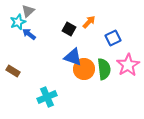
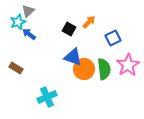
brown rectangle: moved 3 px right, 3 px up
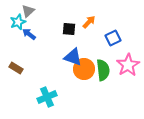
black square: rotated 24 degrees counterclockwise
green semicircle: moved 1 px left, 1 px down
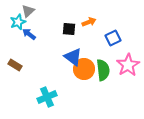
orange arrow: rotated 24 degrees clockwise
blue triangle: rotated 18 degrees clockwise
brown rectangle: moved 1 px left, 3 px up
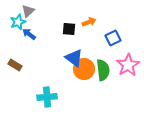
blue triangle: moved 1 px right, 1 px down
cyan cross: rotated 18 degrees clockwise
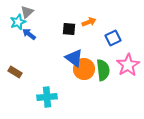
gray triangle: moved 1 px left, 1 px down
brown rectangle: moved 7 px down
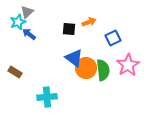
orange circle: moved 2 px right, 1 px up
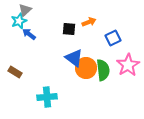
gray triangle: moved 2 px left, 2 px up
cyan star: moved 1 px right, 1 px up
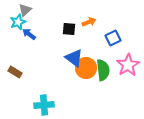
cyan star: moved 1 px left, 1 px down
cyan cross: moved 3 px left, 8 px down
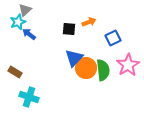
blue triangle: rotated 36 degrees clockwise
cyan cross: moved 15 px left, 8 px up; rotated 24 degrees clockwise
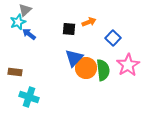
blue square: rotated 21 degrees counterclockwise
brown rectangle: rotated 24 degrees counterclockwise
